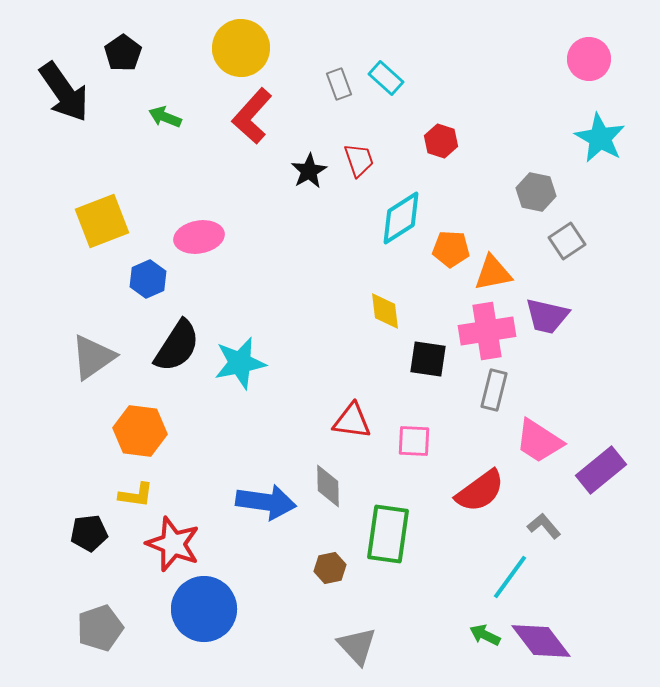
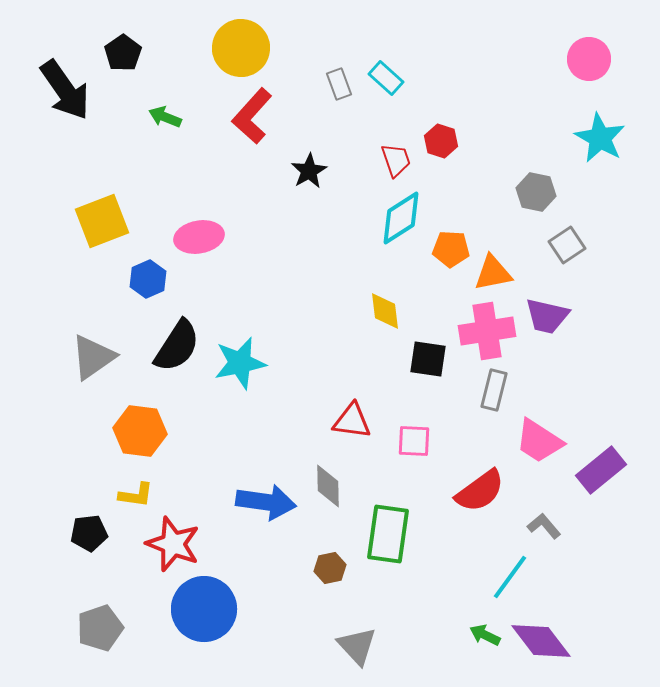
black arrow at (64, 92): moved 1 px right, 2 px up
red trapezoid at (359, 160): moved 37 px right
gray square at (567, 241): moved 4 px down
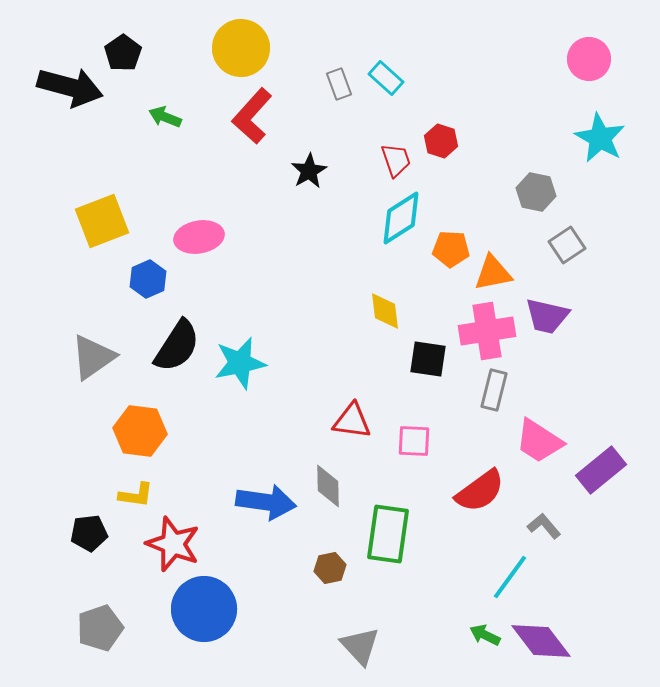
black arrow at (65, 90): moved 5 px right, 3 px up; rotated 40 degrees counterclockwise
gray triangle at (357, 646): moved 3 px right
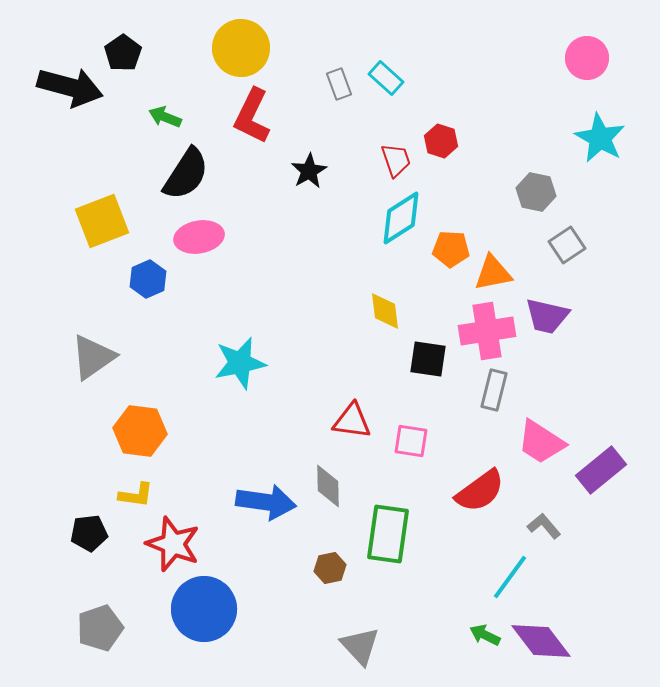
pink circle at (589, 59): moved 2 px left, 1 px up
red L-shape at (252, 116): rotated 16 degrees counterclockwise
black semicircle at (177, 346): moved 9 px right, 172 px up
pink square at (414, 441): moved 3 px left; rotated 6 degrees clockwise
pink trapezoid at (539, 441): moved 2 px right, 1 px down
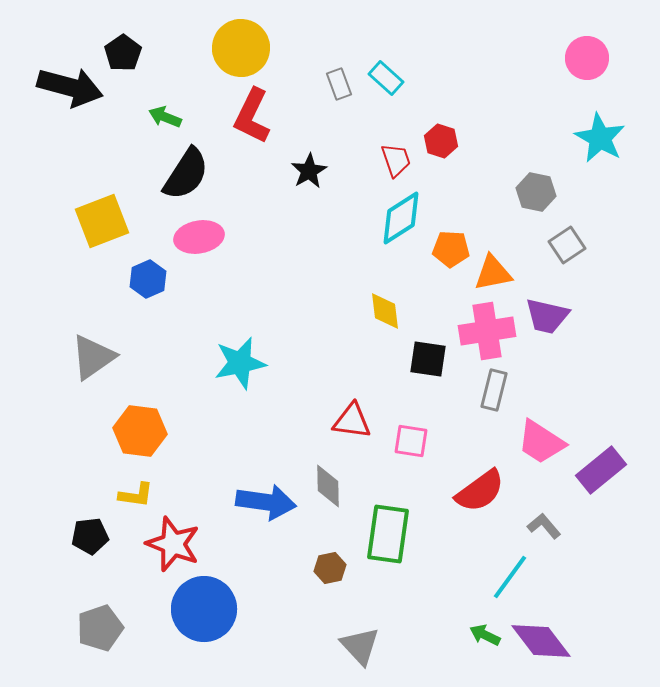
black pentagon at (89, 533): moved 1 px right, 3 px down
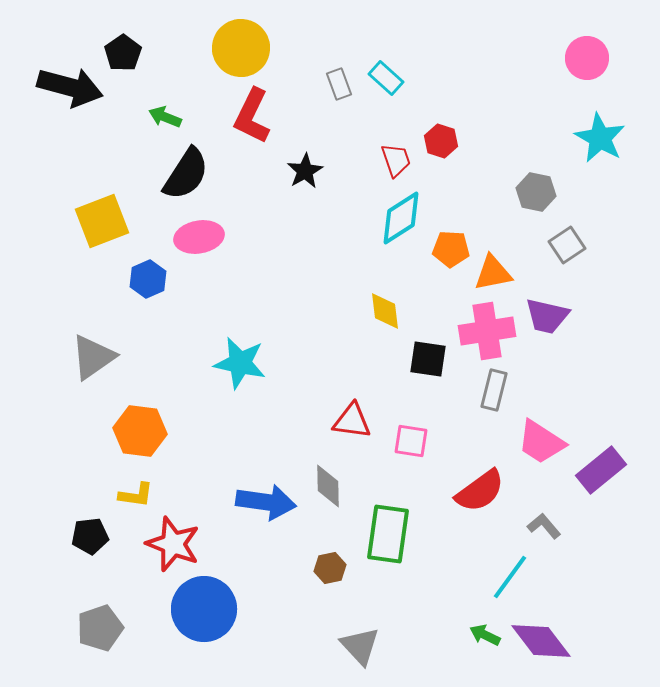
black star at (309, 171): moved 4 px left
cyan star at (240, 363): rotated 24 degrees clockwise
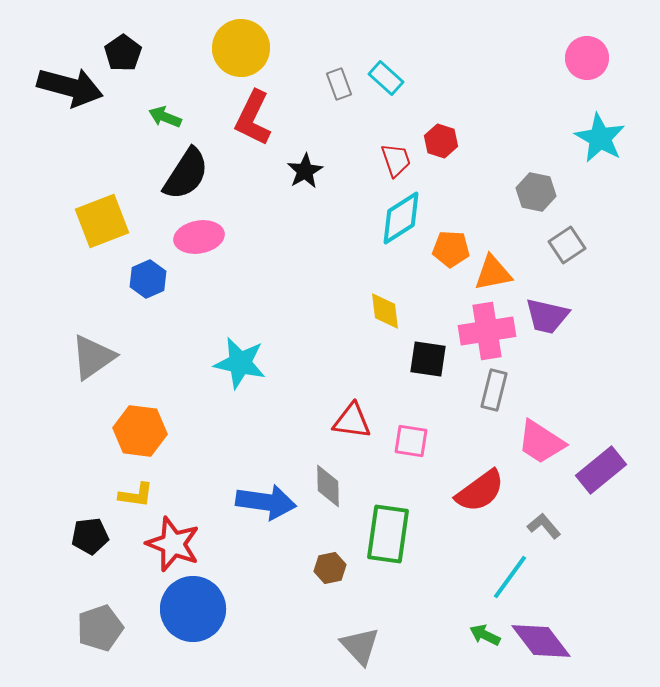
red L-shape at (252, 116): moved 1 px right, 2 px down
blue circle at (204, 609): moved 11 px left
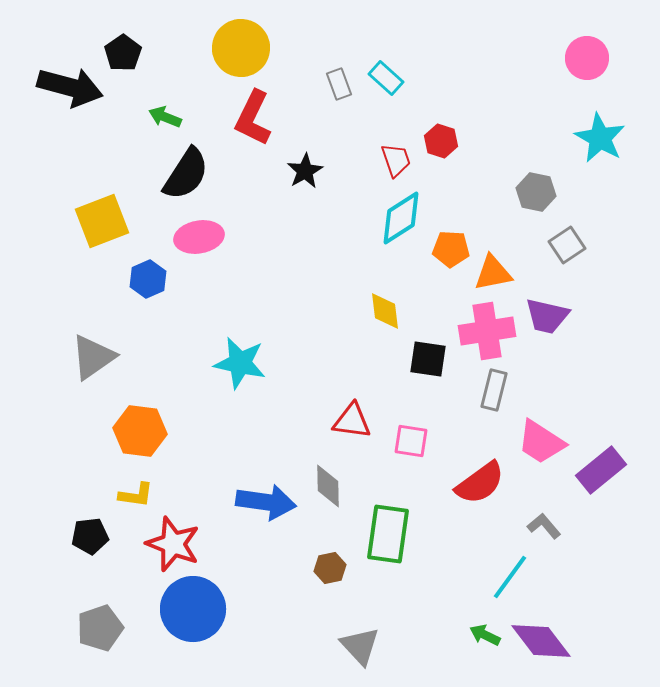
red semicircle at (480, 491): moved 8 px up
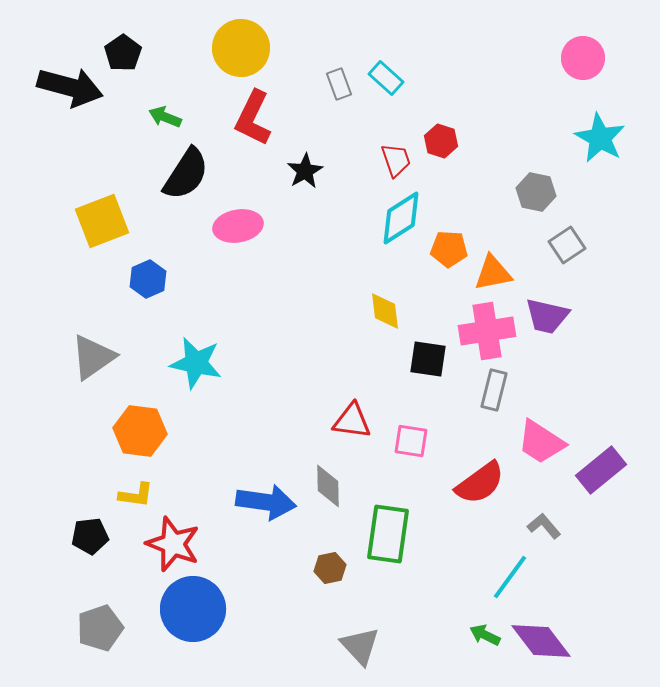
pink circle at (587, 58): moved 4 px left
pink ellipse at (199, 237): moved 39 px right, 11 px up
orange pentagon at (451, 249): moved 2 px left
cyan star at (240, 363): moved 44 px left
